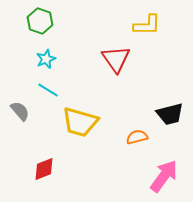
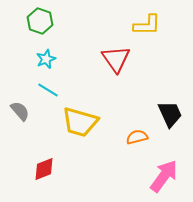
black trapezoid: rotated 100 degrees counterclockwise
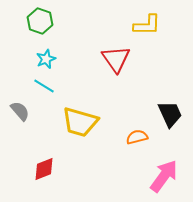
cyan line: moved 4 px left, 4 px up
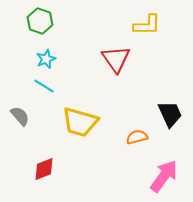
gray semicircle: moved 5 px down
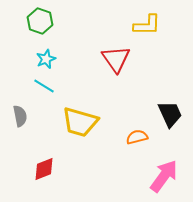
gray semicircle: rotated 30 degrees clockwise
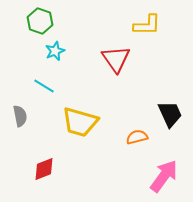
cyan star: moved 9 px right, 8 px up
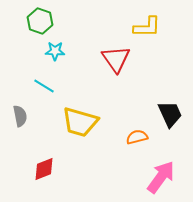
yellow L-shape: moved 2 px down
cyan star: rotated 24 degrees clockwise
pink arrow: moved 3 px left, 1 px down
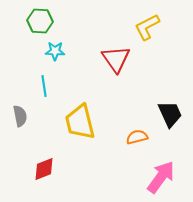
green hexagon: rotated 15 degrees counterclockwise
yellow L-shape: rotated 152 degrees clockwise
cyan line: rotated 50 degrees clockwise
yellow trapezoid: rotated 60 degrees clockwise
